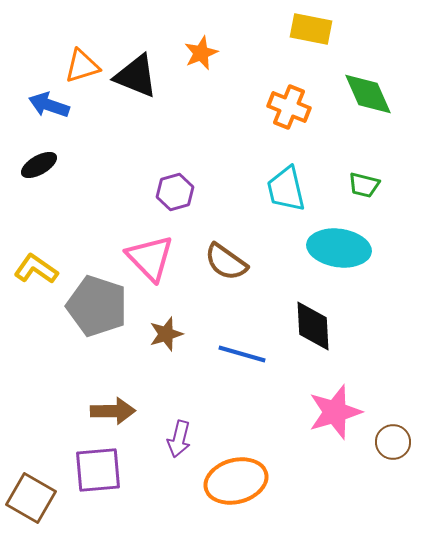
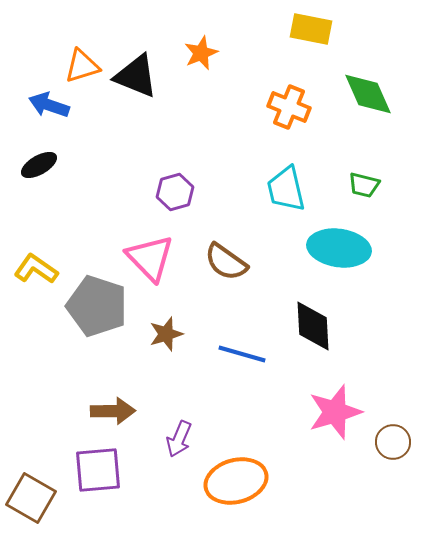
purple arrow: rotated 9 degrees clockwise
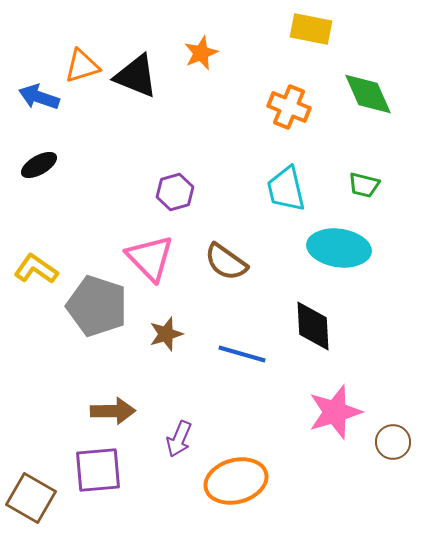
blue arrow: moved 10 px left, 8 px up
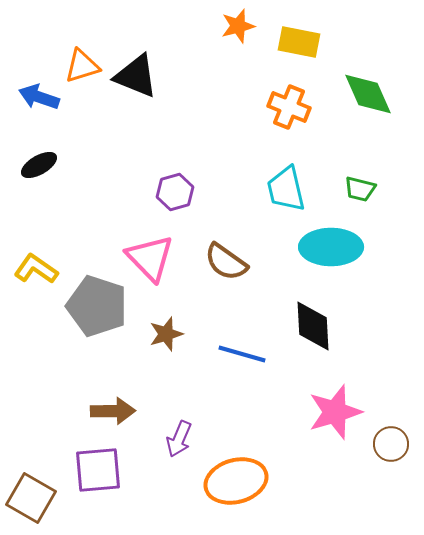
yellow rectangle: moved 12 px left, 13 px down
orange star: moved 37 px right, 27 px up; rotated 8 degrees clockwise
green trapezoid: moved 4 px left, 4 px down
cyan ellipse: moved 8 px left, 1 px up; rotated 8 degrees counterclockwise
brown circle: moved 2 px left, 2 px down
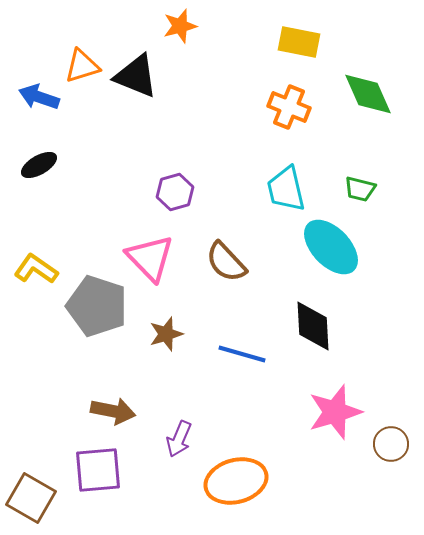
orange star: moved 58 px left
cyan ellipse: rotated 46 degrees clockwise
brown semicircle: rotated 12 degrees clockwise
brown arrow: rotated 12 degrees clockwise
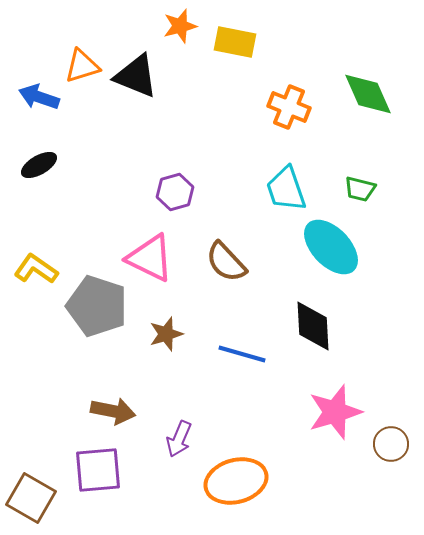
yellow rectangle: moved 64 px left
cyan trapezoid: rotated 6 degrees counterclockwise
pink triangle: rotated 20 degrees counterclockwise
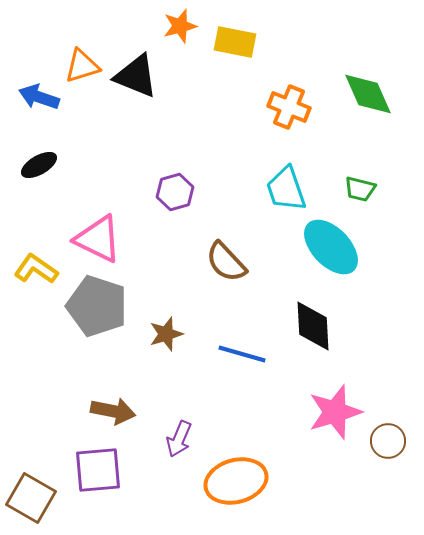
pink triangle: moved 52 px left, 19 px up
brown circle: moved 3 px left, 3 px up
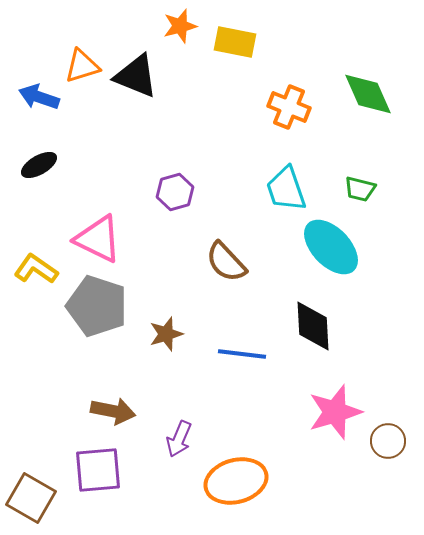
blue line: rotated 9 degrees counterclockwise
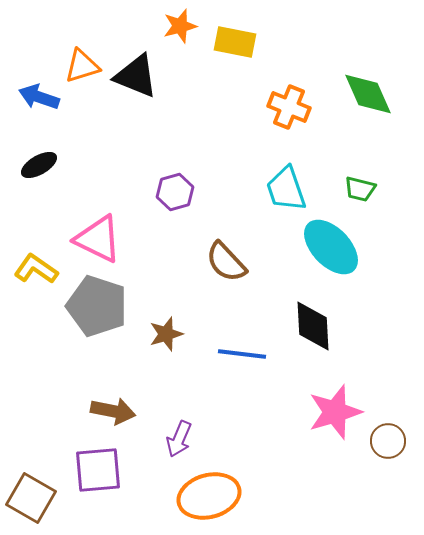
orange ellipse: moved 27 px left, 15 px down
